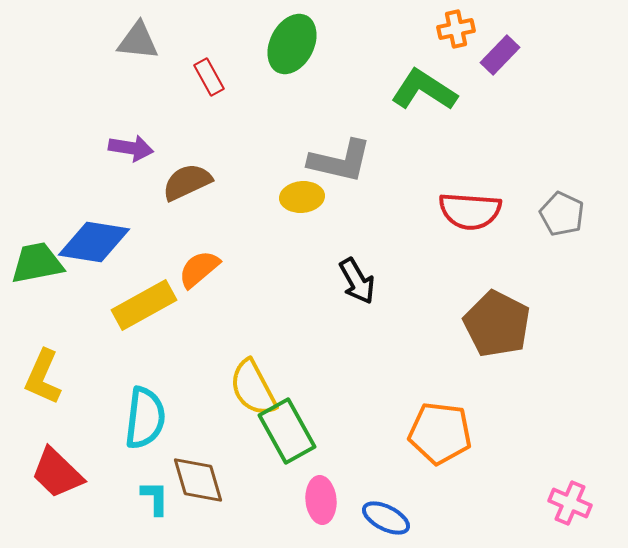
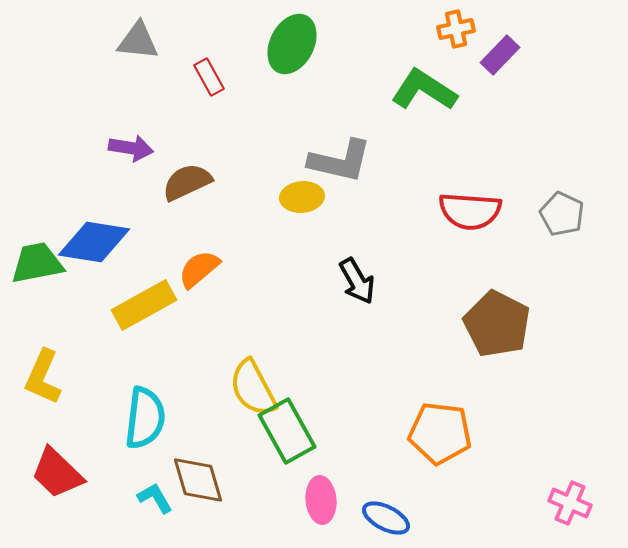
cyan L-shape: rotated 30 degrees counterclockwise
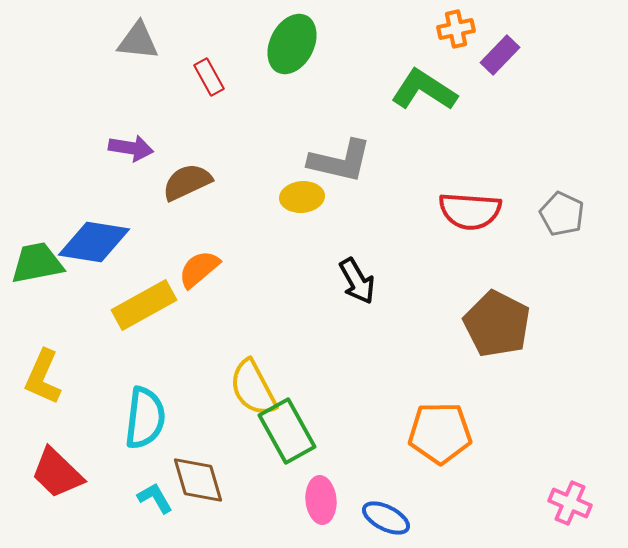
orange pentagon: rotated 8 degrees counterclockwise
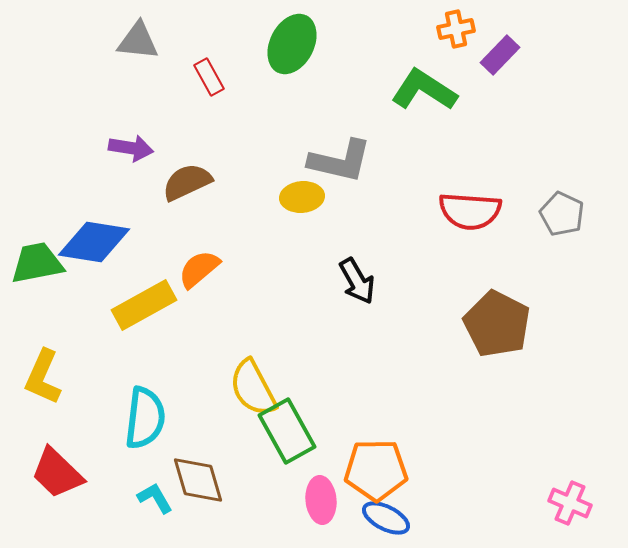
orange pentagon: moved 64 px left, 37 px down
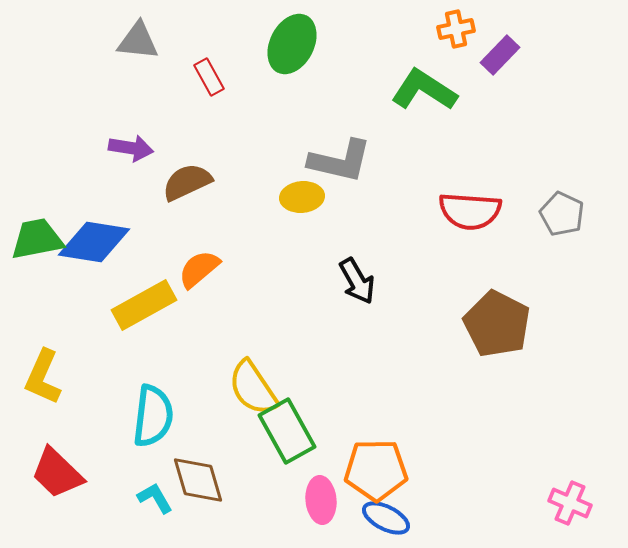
green trapezoid: moved 24 px up
yellow semicircle: rotated 6 degrees counterclockwise
cyan semicircle: moved 8 px right, 2 px up
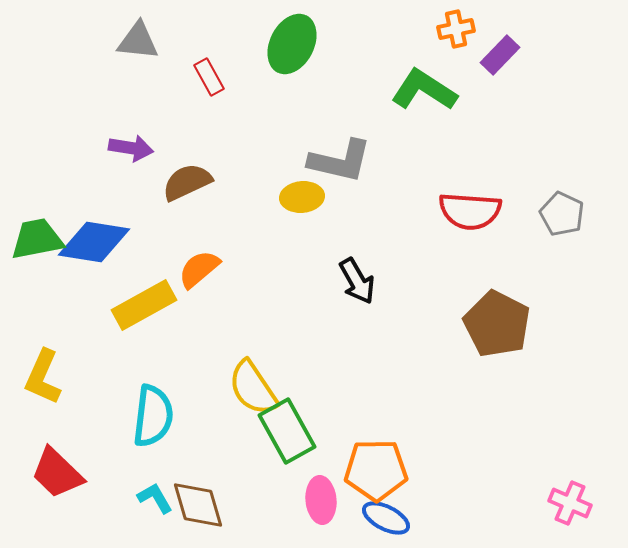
brown diamond: moved 25 px down
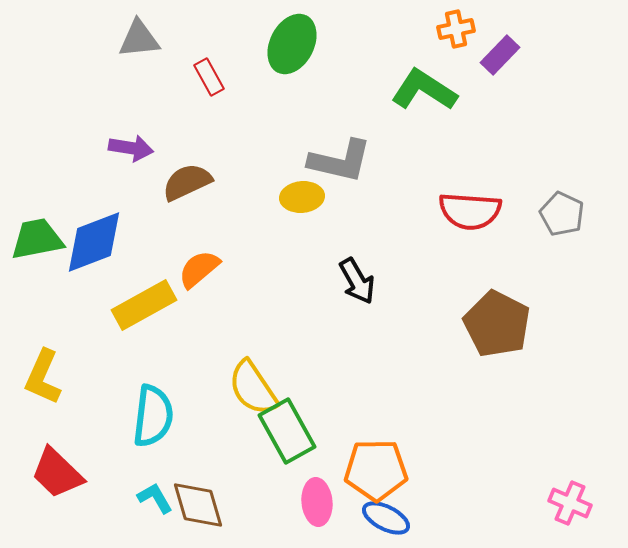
gray triangle: moved 1 px right, 2 px up; rotated 12 degrees counterclockwise
blue diamond: rotated 30 degrees counterclockwise
pink ellipse: moved 4 px left, 2 px down
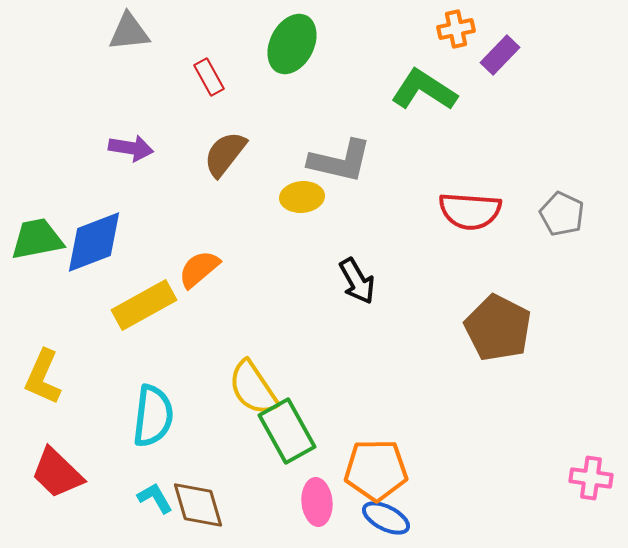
gray triangle: moved 10 px left, 7 px up
brown semicircle: moved 38 px right, 28 px up; rotated 27 degrees counterclockwise
brown pentagon: moved 1 px right, 4 px down
pink cross: moved 21 px right, 25 px up; rotated 15 degrees counterclockwise
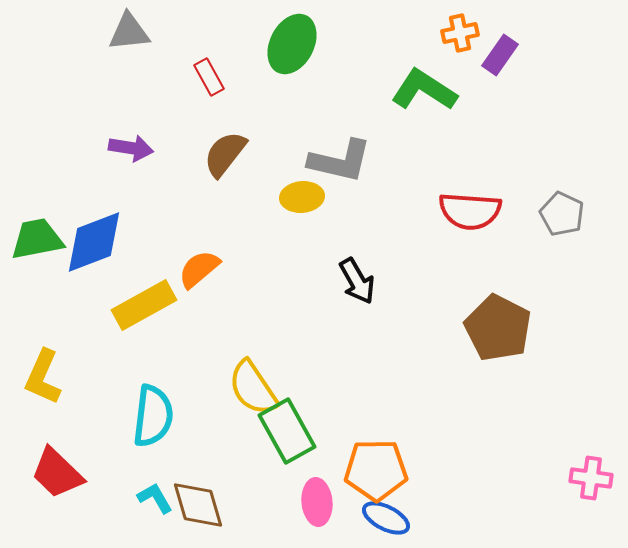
orange cross: moved 4 px right, 4 px down
purple rectangle: rotated 9 degrees counterclockwise
